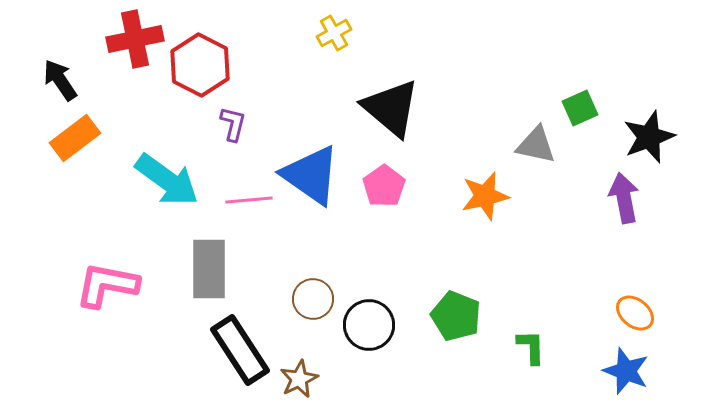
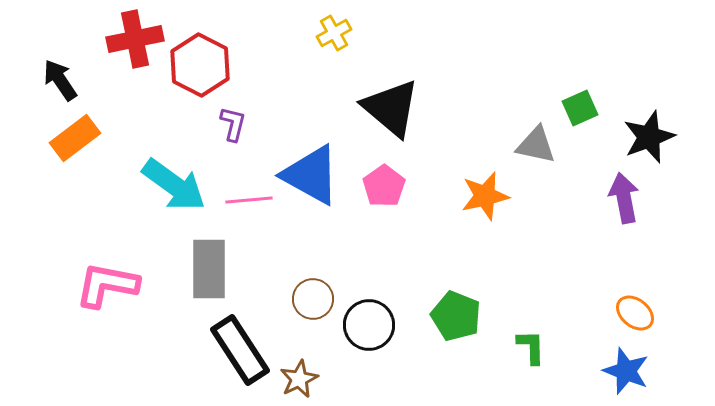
blue triangle: rotated 6 degrees counterclockwise
cyan arrow: moved 7 px right, 5 px down
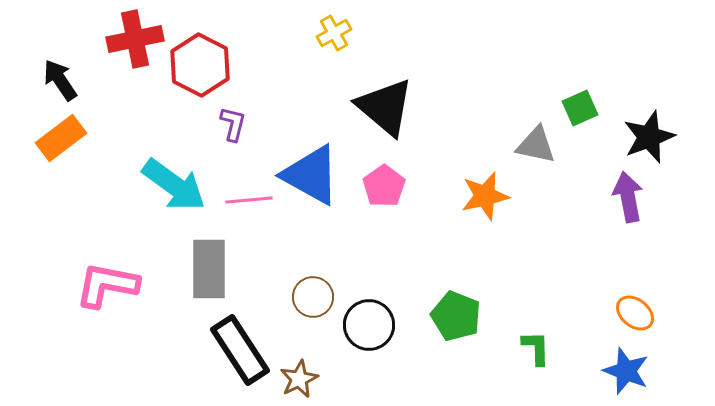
black triangle: moved 6 px left, 1 px up
orange rectangle: moved 14 px left
purple arrow: moved 4 px right, 1 px up
brown circle: moved 2 px up
green L-shape: moved 5 px right, 1 px down
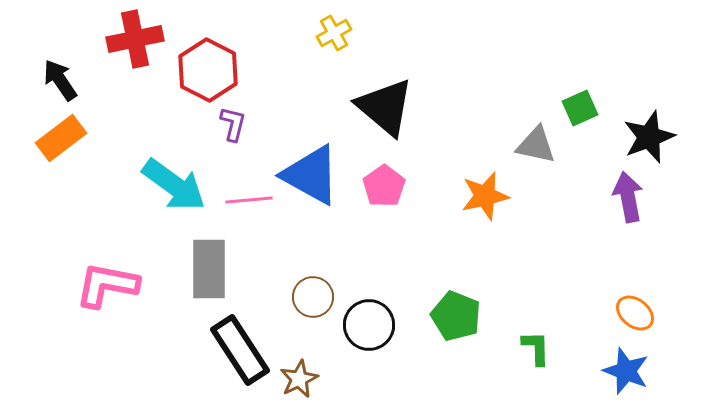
red hexagon: moved 8 px right, 5 px down
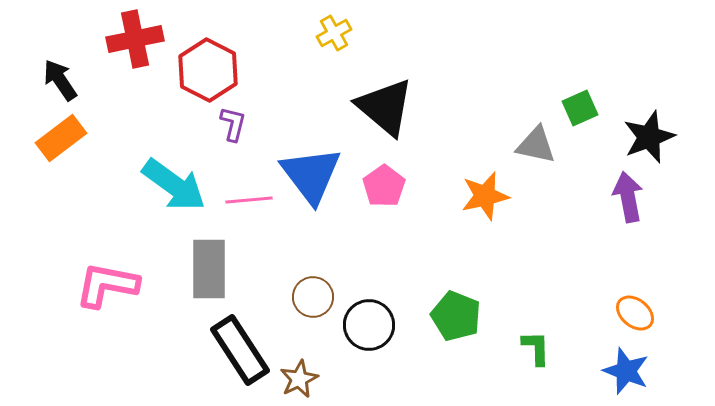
blue triangle: rotated 24 degrees clockwise
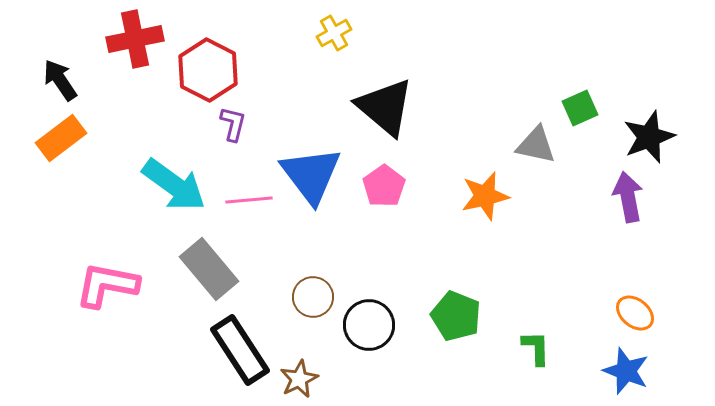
gray rectangle: rotated 40 degrees counterclockwise
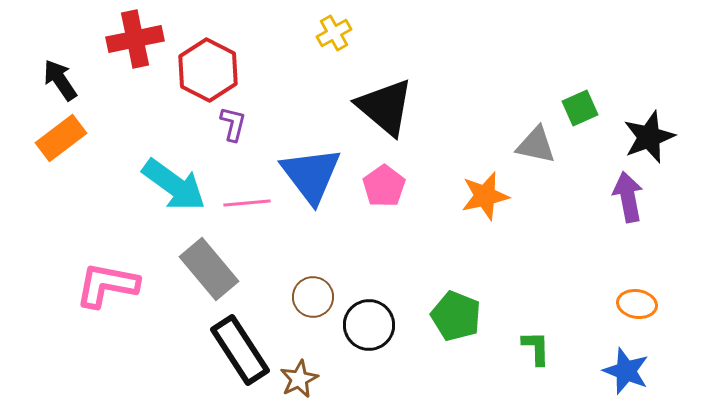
pink line: moved 2 px left, 3 px down
orange ellipse: moved 2 px right, 9 px up; rotated 30 degrees counterclockwise
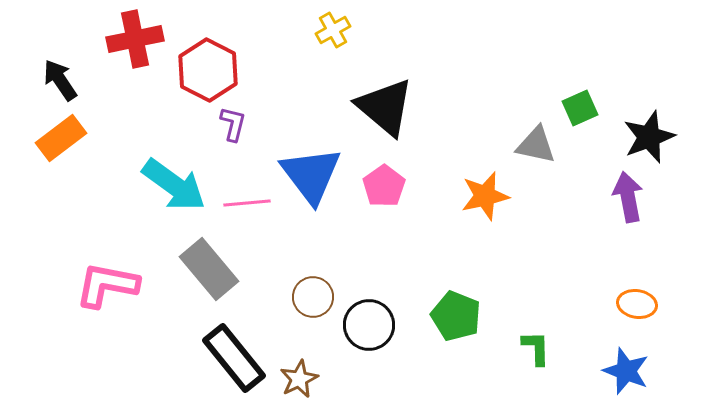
yellow cross: moved 1 px left, 3 px up
black rectangle: moved 6 px left, 8 px down; rotated 6 degrees counterclockwise
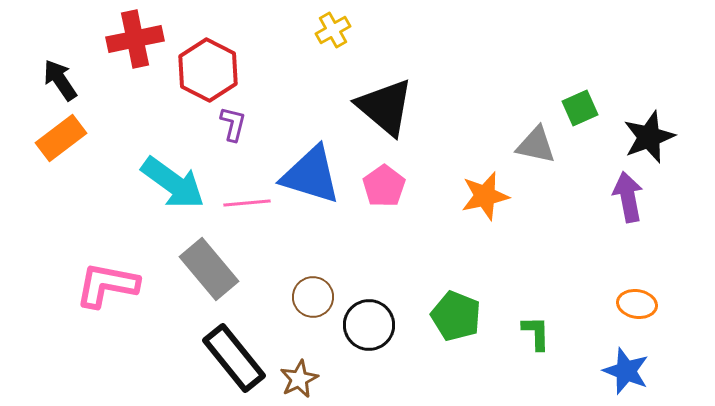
blue triangle: rotated 36 degrees counterclockwise
cyan arrow: moved 1 px left, 2 px up
green L-shape: moved 15 px up
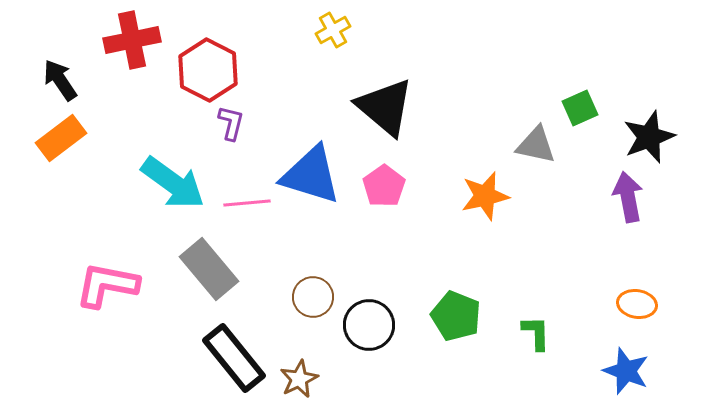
red cross: moved 3 px left, 1 px down
purple L-shape: moved 2 px left, 1 px up
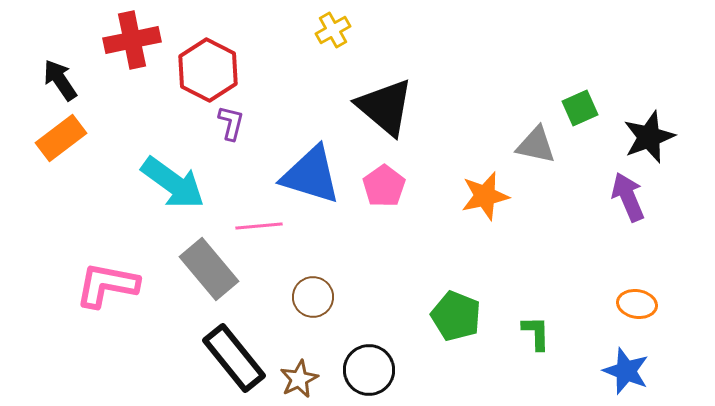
purple arrow: rotated 12 degrees counterclockwise
pink line: moved 12 px right, 23 px down
black circle: moved 45 px down
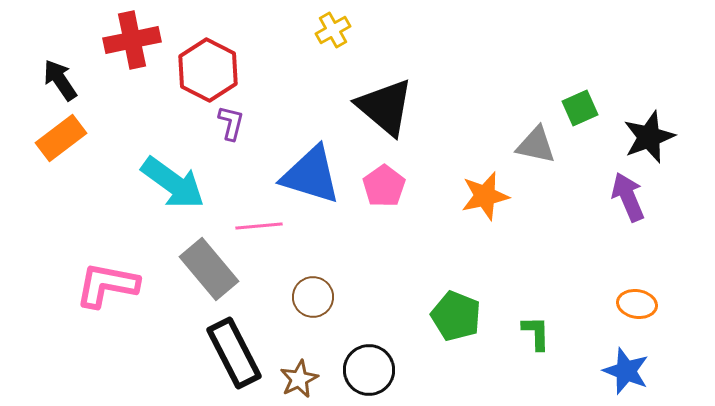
black rectangle: moved 5 px up; rotated 12 degrees clockwise
